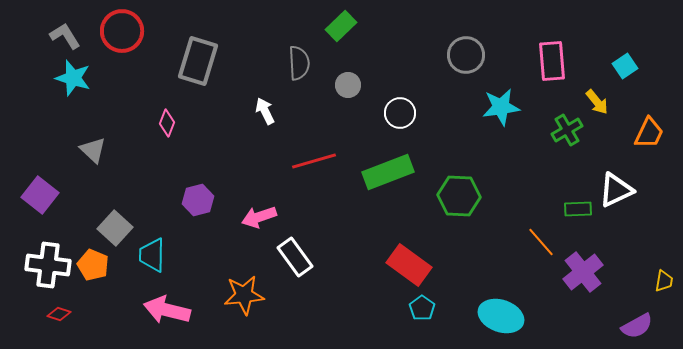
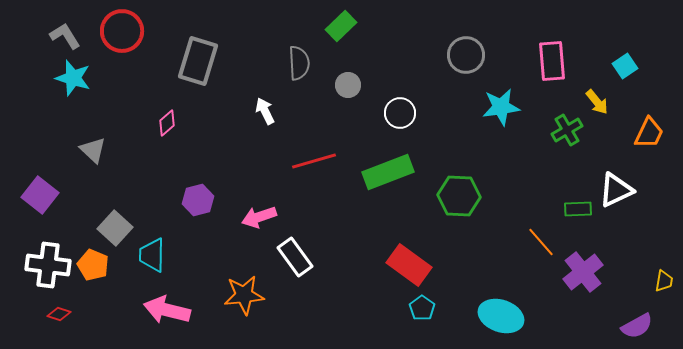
pink diamond at (167, 123): rotated 28 degrees clockwise
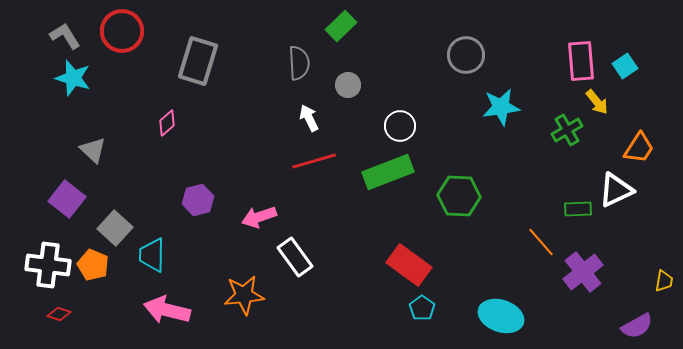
pink rectangle at (552, 61): moved 29 px right
white arrow at (265, 111): moved 44 px right, 7 px down
white circle at (400, 113): moved 13 px down
orange trapezoid at (649, 133): moved 10 px left, 15 px down; rotated 8 degrees clockwise
purple square at (40, 195): moved 27 px right, 4 px down
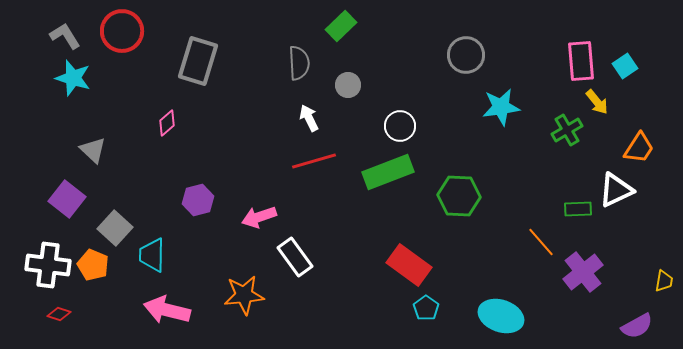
cyan pentagon at (422, 308): moved 4 px right
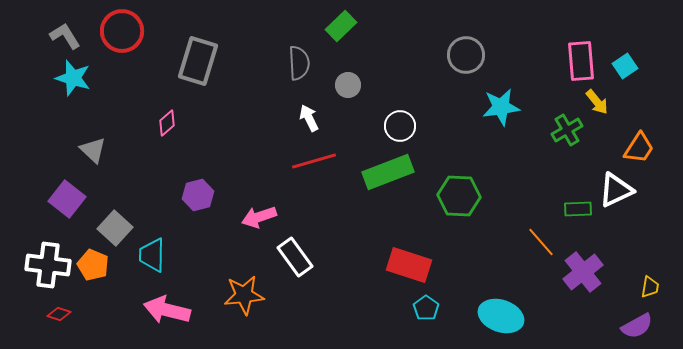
purple hexagon at (198, 200): moved 5 px up
red rectangle at (409, 265): rotated 18 degrees counterclockwise
yellow trapezoid at (664, 281): moved 14 px left, 6 px down
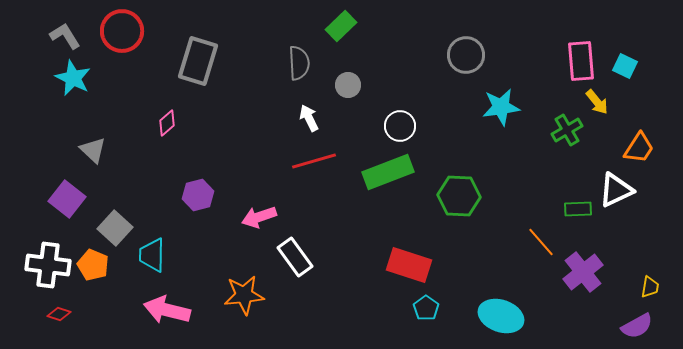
cyan square at (625, 66): rotated 30 degrees counterclockwise
cyan star at (73, 78): rotated 9 degrees clockwise
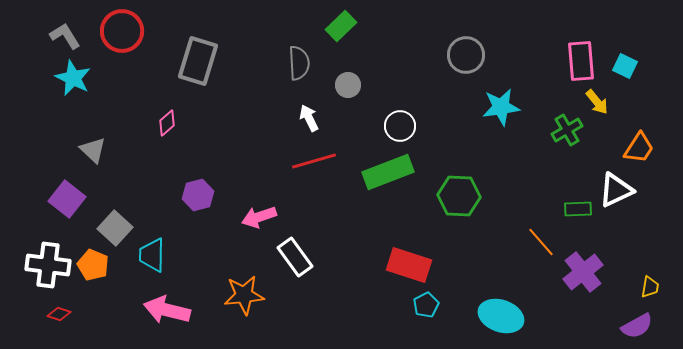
cyan pentagon at (426, 308): moved 3 px up; rotated 10 degrees clockwise
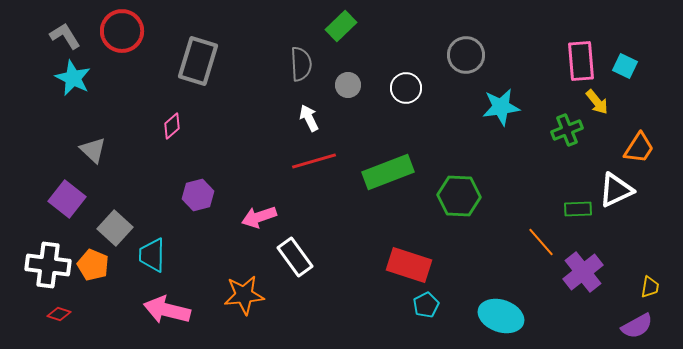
gray semicircle at (299, 63): moved 2 px right, 1 px down
pink diamond at (167, 123): moved 5 px right, 3 px down
white circle at (400, 126): moved 6 px right, 38 px up
green cross at (567, 130): rotated 8 degrees clockwise
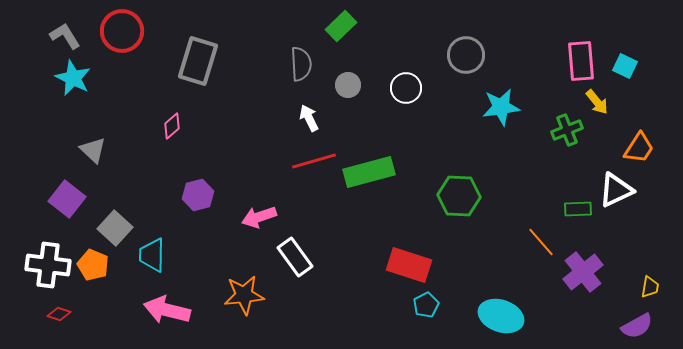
green rectangle at (388, 172): moved 19 px left; rotated 6 degrees clockwise
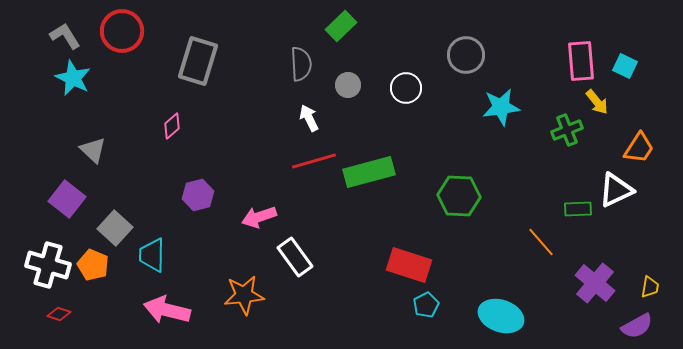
white cross at (48, 265): rotated 9 degrees clockwise
purple cross at (583, 272): moved 12 px right, 11 px down; rotated 12 degrees counterclockwise
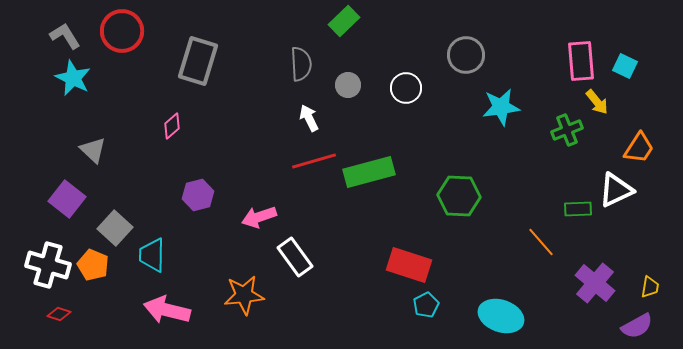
green rectangle at (341, 26): moved 3 px right, 5 px up
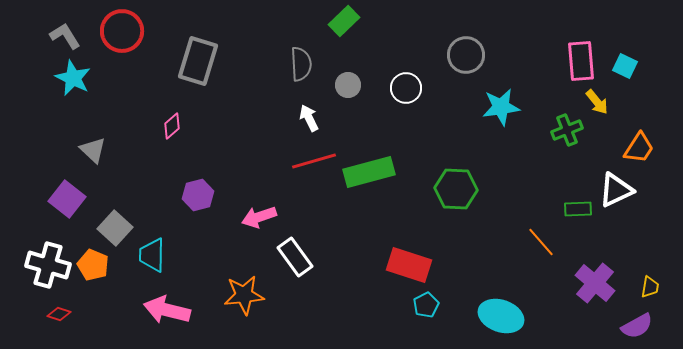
green hexagon at (459, 196): moved 3 px left, 7 px up
